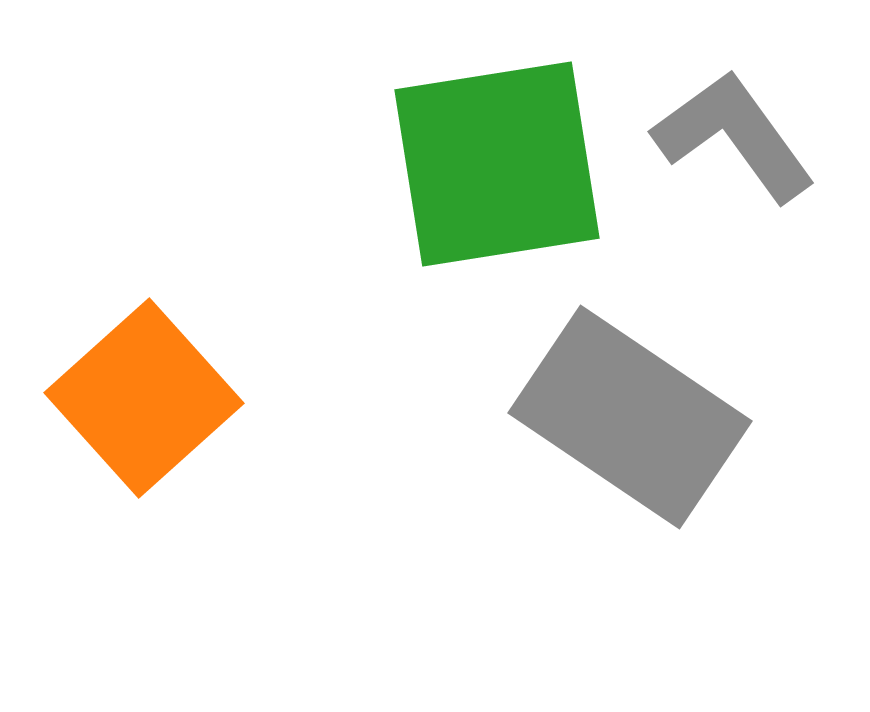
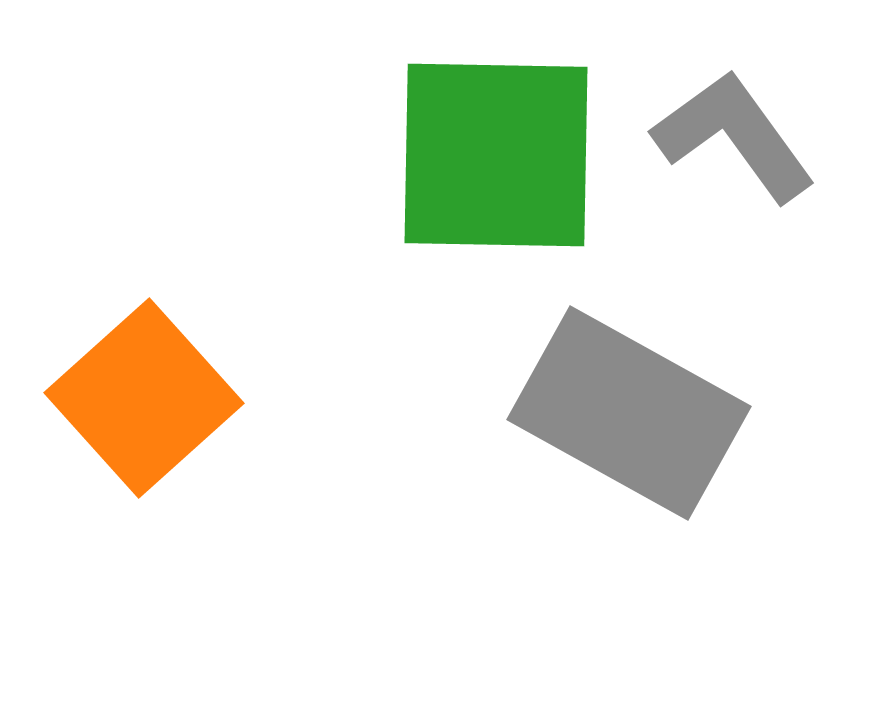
green square: moved 1 px left, 9 px up; rotated 10 degrees clockwise
gray rectangle: moved 1 px left, 4 px up; rotated 5 degrees counterclockwise
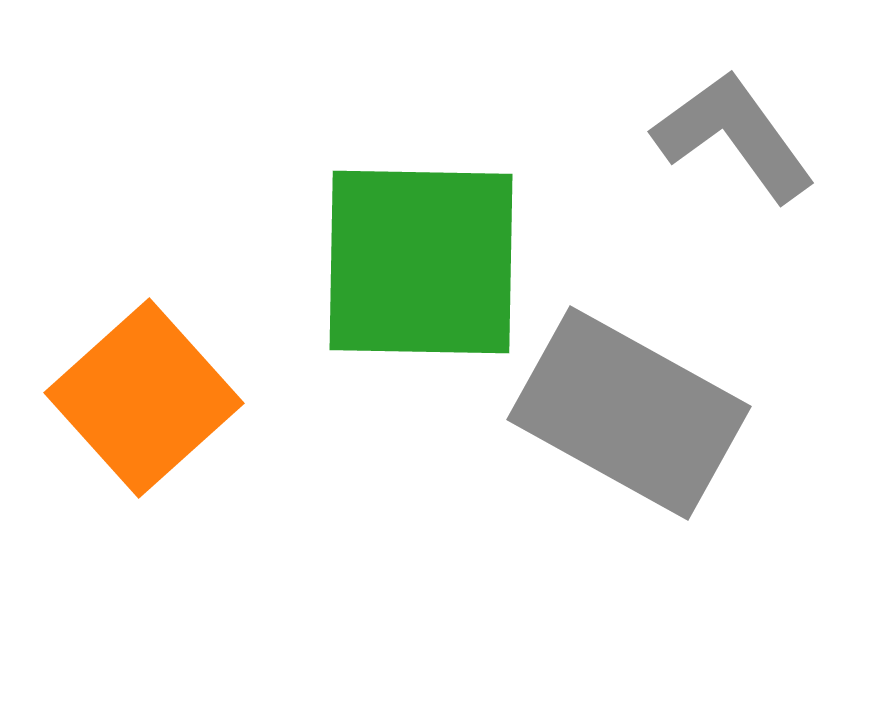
green square: moved 75 px left, 107 px down
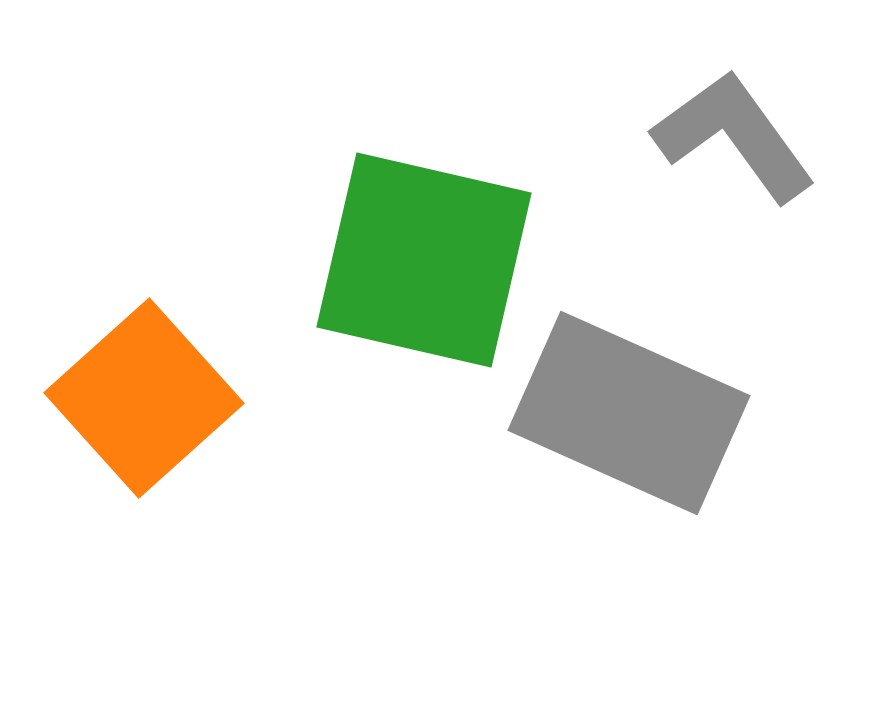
green square: moved 3 px right, 2 px up; rotated 12 degrees clockwise
gray rectangle: rotated 5 degrees counterclockwise
